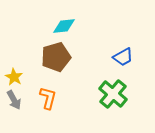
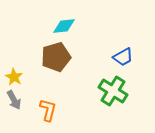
green cross: moved 3 px up; rotated 8 degrees counterclockwise
orange L-shape: moved 12 px down
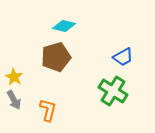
cyan diamond: rotated 20 degrees clockwise
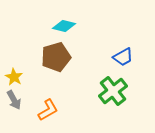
green cross: rotated 20 degrees clockwise
orange L-shape: rotated 45 degrees clockwise
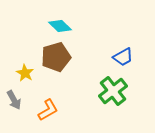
cyan diamond: moved 4 px left; rotated 30 degrees clockwise
yellow star: moved 11 px right, 4 px up
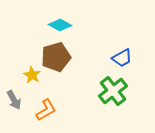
cyan diamond: moved 1 px up; rotated 15 degrees counterclockwise
blue trapezoid: moved 1 px left, 1 px down
yellow star: moved 7 px right, 2 px down
orange L-shape: moved 2 px left
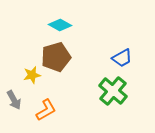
yellow star: rotated 30 degrees clockwise
green cross: rotated 12 degrees counterclockwise
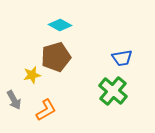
blue trapezoid: rotated 20 degrees clockwise
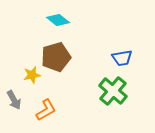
cyan diamond: moved 2 px left, 5 px up; rotated 10 degrees clockwise
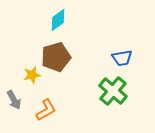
cyan diamond: rotated 75 degrees counterclockwise
